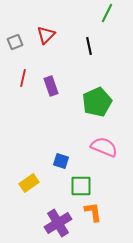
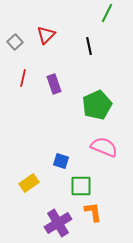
gray square: rotated 21 degrees counterclockwise
purple rectangle: moved 3 px right, 2 px up
green pentagon: moved 3 px down
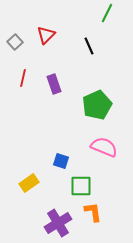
black line: rotated 12 degrees counterclockwise
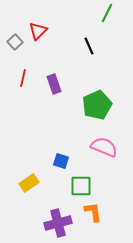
red triangle: moved 8 px left, 4 px up
purple cross: rotated 16 degrees clockwise
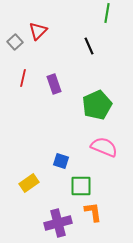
green line: rotated 18 degrees counterclockwise
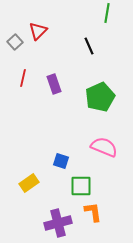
green pentagon: moved 3 px right, 8 px up
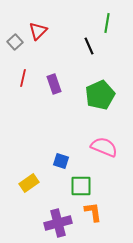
green line: moved 10 px down
green pentagon: moved 2 px up
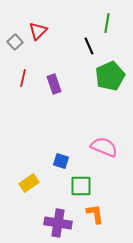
green pentagon: moved 10 px right, 19 px up
orange L-shape: moved 2 px right, 2 px down
purple cross: rotated 24 degrees clockwise
